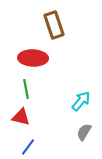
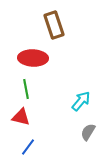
gray semicircle: moved 4 px right
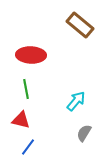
brown rectangle: moved 26 px right; rotated 32 degrees counterclockwise
red ellipse: moved 2 px left, 3 px up
cyan arrow: moved 5 px left
red triangle: moved 3 px down
gray semicircle: moved 4 px left, 1 px down
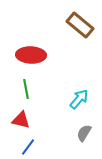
cyan arrow: moved 3 px right, 2 px up
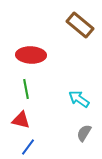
cyan arrow: rotated 95 degrees counterclockwise
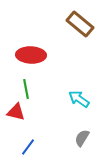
brown rectangle: moved 1 px up
red triangle: moved 5 px left, 8 px up
gray semicircle: moved 2 px left, 5 px down
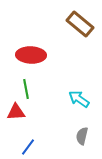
red triangle: rotated 18 degrees counterclockwise
gray semicircle: moved 2 px up; rotated 18 degrees counterclockwise
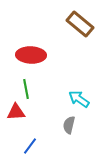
gray semicircle: moved 13 px left, 11 px up
blue line: moved 2 px right, 1 px up
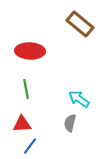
red ellipse: moved 1 px left, 4 px up
red triangle: moved 6 px right, 12 px down
gray semicircle: moved 1 px right, 2 px up
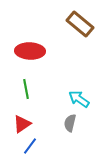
red triangle: rotated 30 degrees counterclockwise
